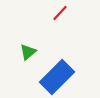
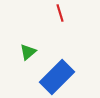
red line: rotated 60 degrees counterclockwise
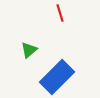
green triangle: moved 1 px right, 2 px up
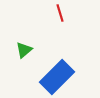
green triangle: moved 5 px left
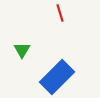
green triangle: moved 2 px left; rotated 18 degrees counterclockwise
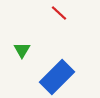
red line: moved 1 px left; rotated 30 degrees counterclockwise
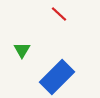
red line: moved 1 px down
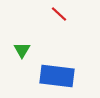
blue rectangle: moved 1 px up; rotated 52 degrees clockwise
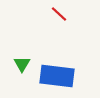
green triangle: moved 14 px down
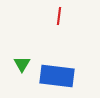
red line: moved 2 px down; rotated 54 degrees clockwise
